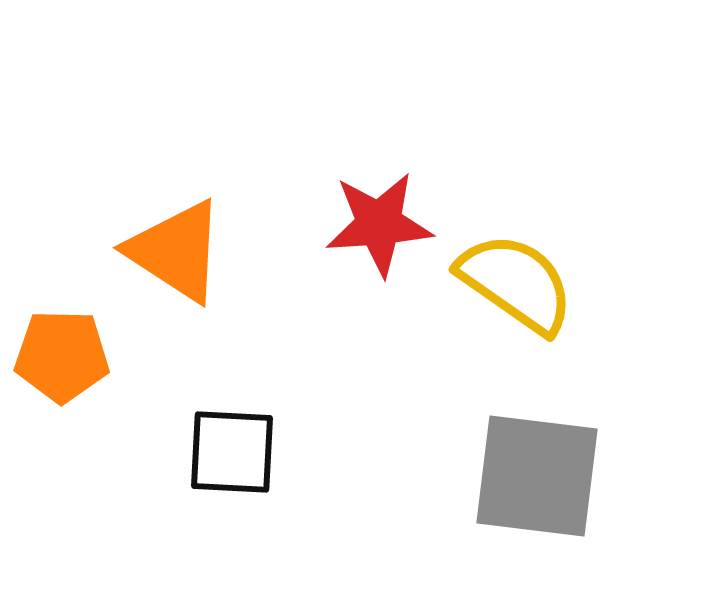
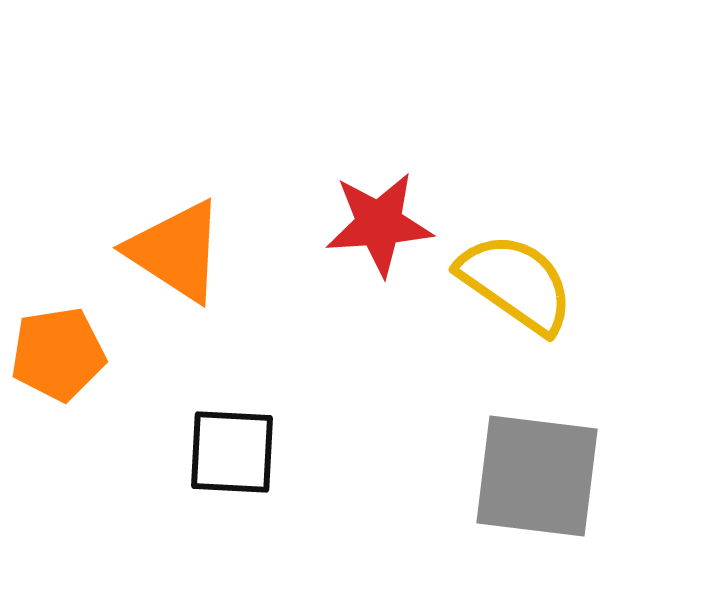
orange pentagon: moved 4 px left, 2 px up; rotated 10 degrees counterclockwise
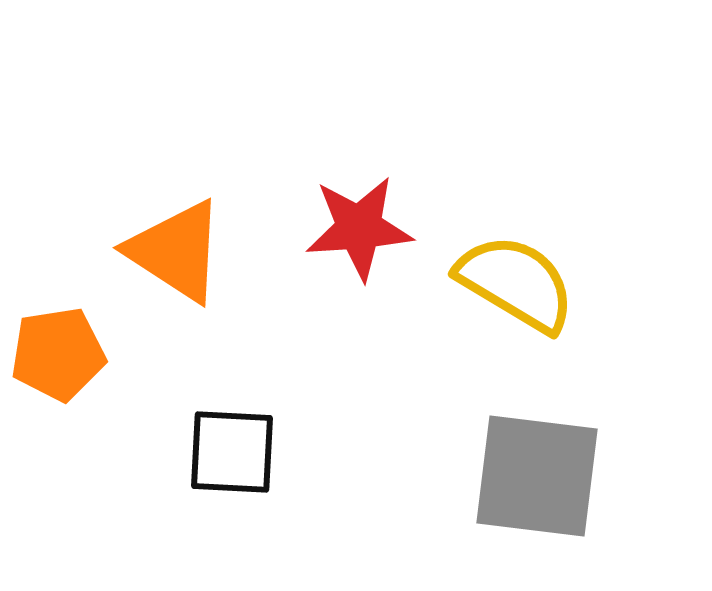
red star: moved 20 px left, 4 px down
yellow semicircle: rotated 4 degrees counterclockwise
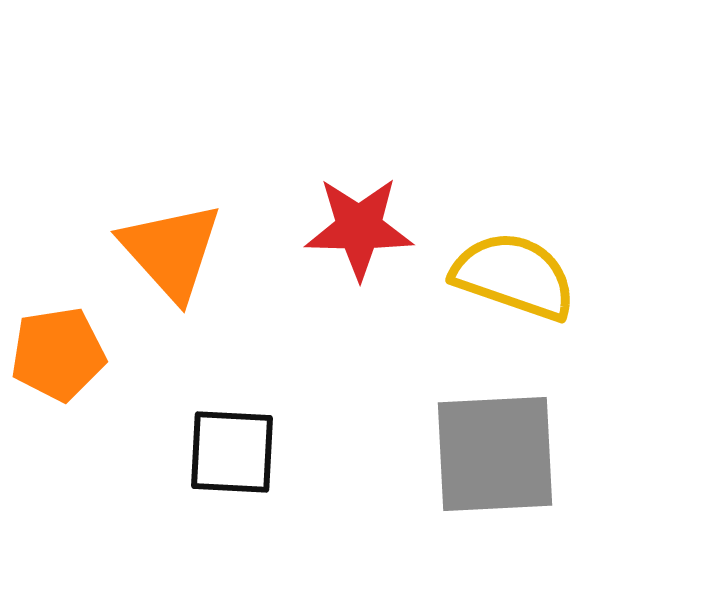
red star: rotated 5 degrees clockwise
orange triangle: moved 5 px left; rotated 15 degrees clockwise
yellow semicircle: moved 2 px left, 7 px up; rotated 12 degrees counterclockwise
gray square: moved 42 px left, 22 px up; rotated 10 degrees counterclockwise
